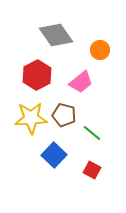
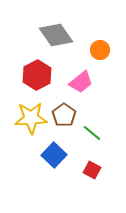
brown pentagon: rotated 20 degrees clockwise
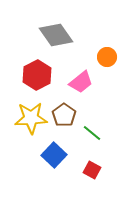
orange circle: moved 7 px right, 7 px down
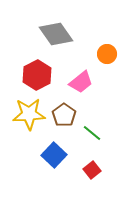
gray diamond: moved 1 px up
orange circle: moved 3 px up
yellow star: moved 2 px left, 4 px up
red square: rotated 24 degrees clockwise
